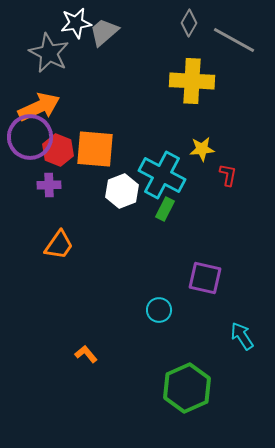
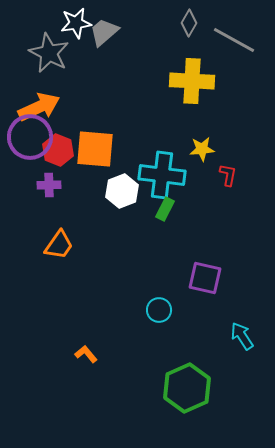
cyan cross: rotated 21 degrees counterclockwise
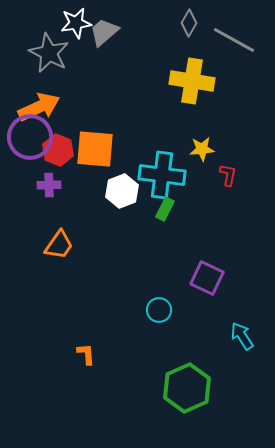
yellow cross: rotated 6 degrees clockwise
purple square: moved 2 px right; rotated 12 degrees clockwise
orange L-shape: rotated 35 degrees clockwise
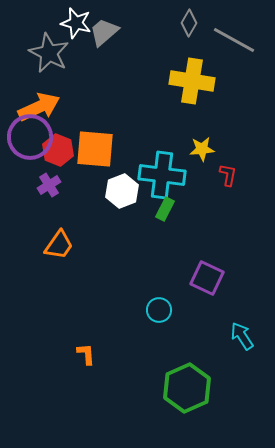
white star: rotated 24 degrees clockwise
purple cross: rotated 30 degrees counterclockwise
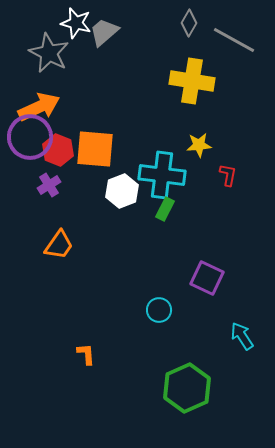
yellow star: moved 3 px left, 4 px up
